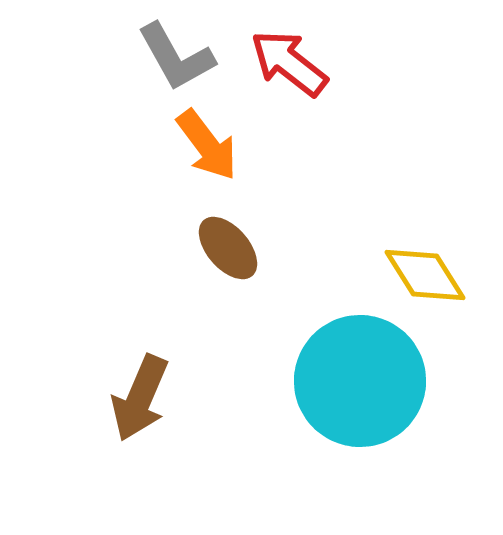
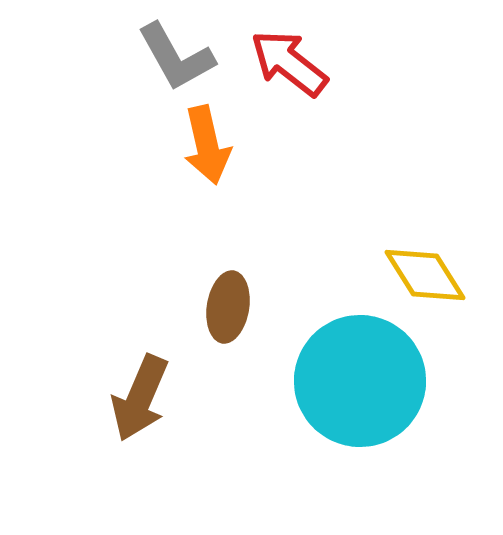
orange arrow: rotated 24 degrees clockwise
brown ellipse: moved 59 px down; rotated 50 degrees clockwise
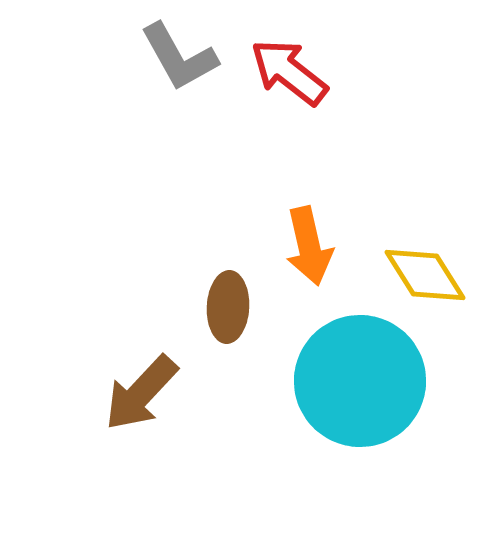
gray L-shape: moved 3 px right
red arrow: moved 9 px down
orange arrow: moved 102 px right, 101 px down
brown ellipse: rotated 6 degrees counterclockwise
brown arrow: moved 1 px right, 5 px up; rotated 20 degrees clockwise
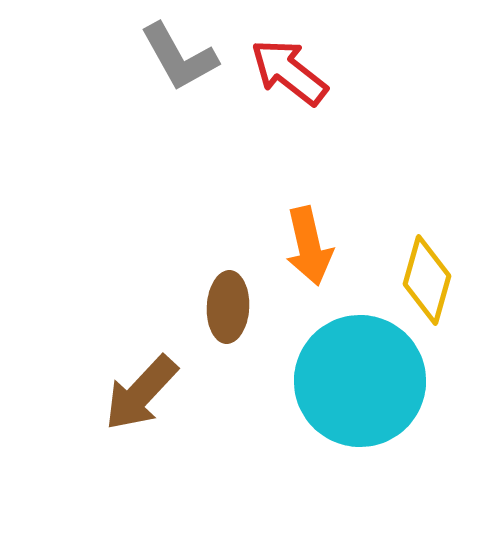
yellow diamond: moved 2 px right, 5 px down; rotated 48 degrees clockwise
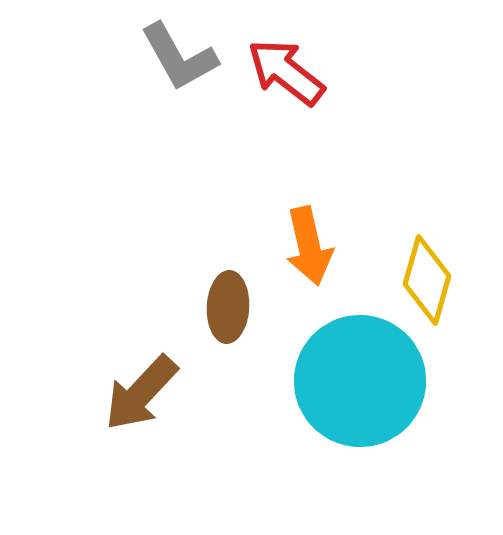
red arrow: moved 3 px left
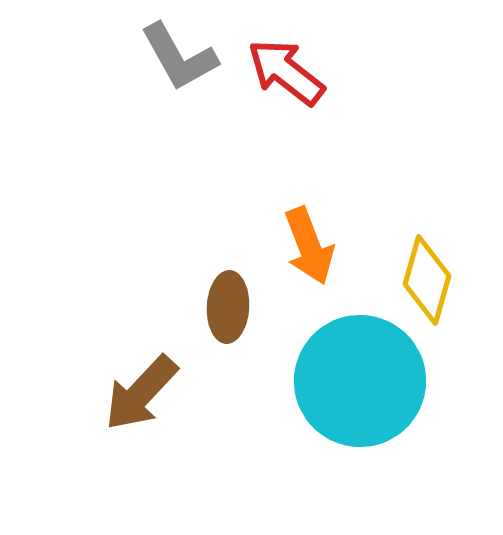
orange arrow: rotated 8 degrees counterclockwise
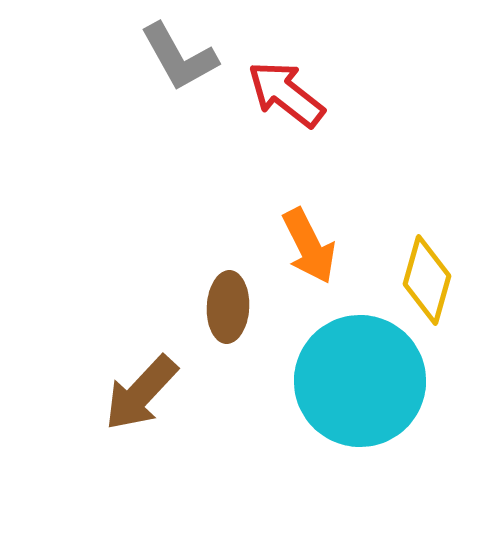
red arrow: moved 22 px down
orange arrow: rotated 6 degrees counterclockwise
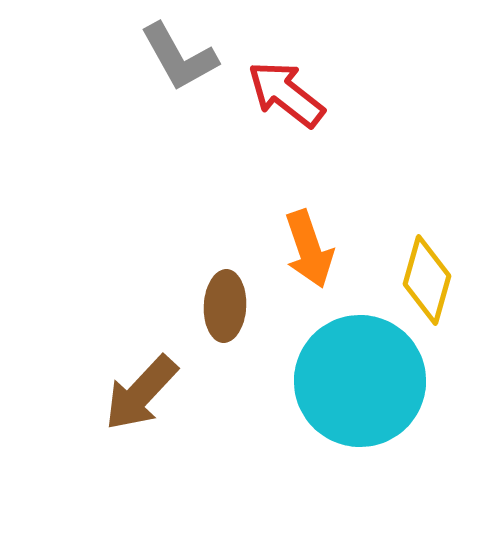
orange arrow: moved 3 px down; rotated 8 degrees clockwise
brown ellipse: moved 3 px left, 1 px up
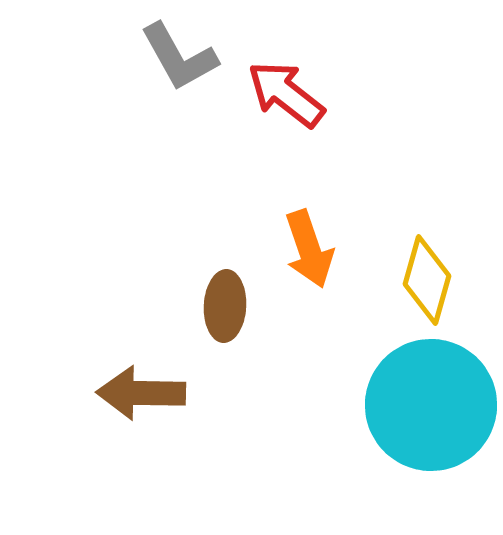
cyan circle: moved 71 px right, 24 px down
brown arrow: rotated 48 degrees clockwise
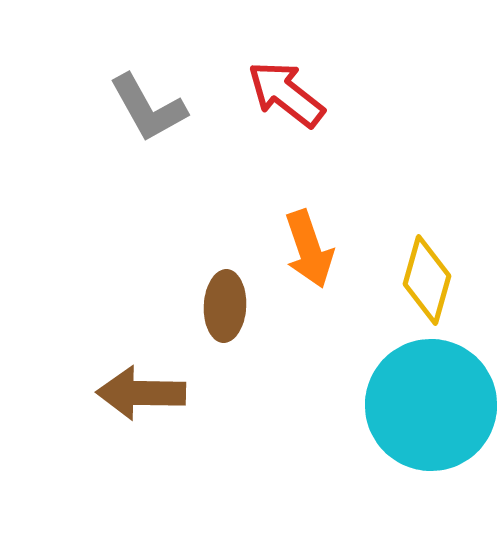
gray L-shape: moved 31 px left, 51 px down
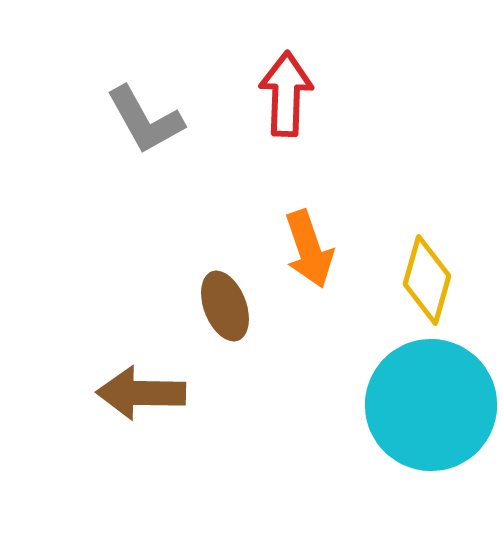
red arrow: rotated 54 degrees clockwise
gray L-shape: moved 3 px left, 12 px down
brown ellipse: rotated 24 degrees counterclockwise
